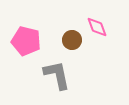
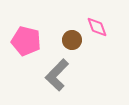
gray L-shape: rotated 124 degrees counterclockwise
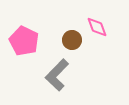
pink pentagon: moved 2 px left; rotated 12 degrees clockwise
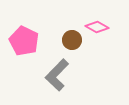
pink diamond: rotated 40 degrees counterclockwise
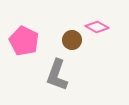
gray L-shape: rotated 24 degrees counterclockwise
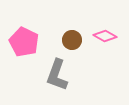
pink diamond: moved 8 px right, 9 px down
pink pentagon: moved 1 px down
